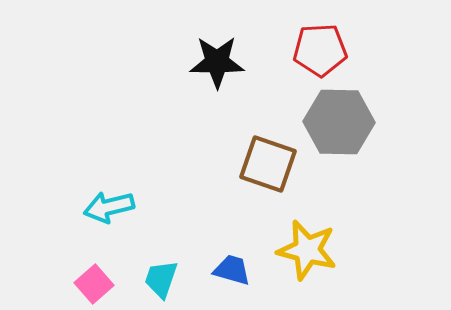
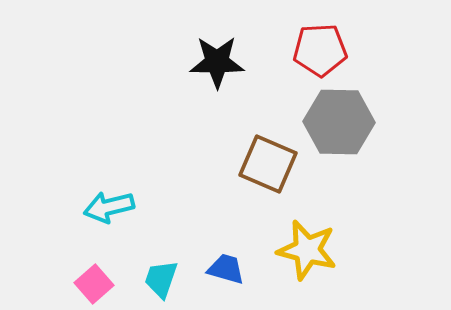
brown square: rotated 4 degrees clockwise
blue trapezoid: moved 6 px left, 1 px up
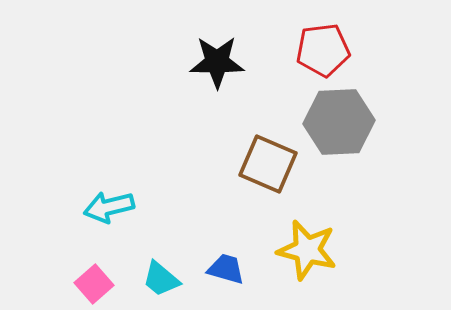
red pentagon: moved 3 px right; rotated 4 degrees counterclockwise
gray hexagon: rotated 4 degrees counterclockwise
cyan trapezoid: rotated 69 degrees counterclockwise
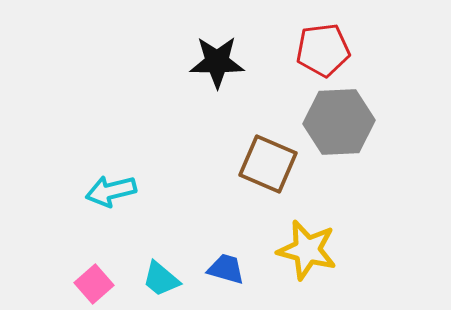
cyan arrow: moved 2 px right, 16 px up
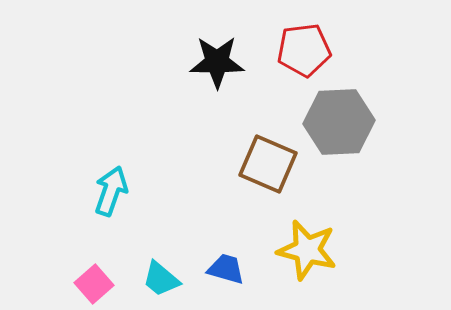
red pentagon: moved 19 px left
cyan arrow: rotated 123 degrees clockwise
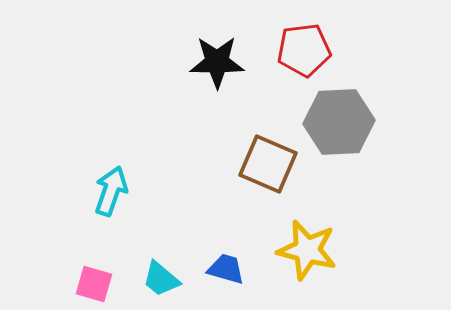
pink square: rotated 33 degrees counterclockwise
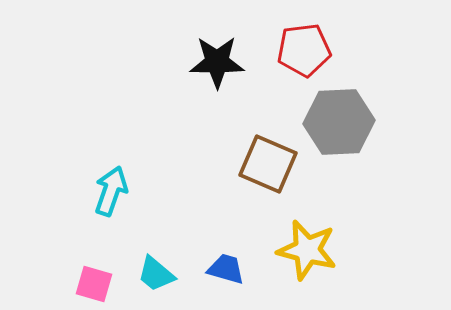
cyan trapezoid: moved 5 px left, 5 px up
